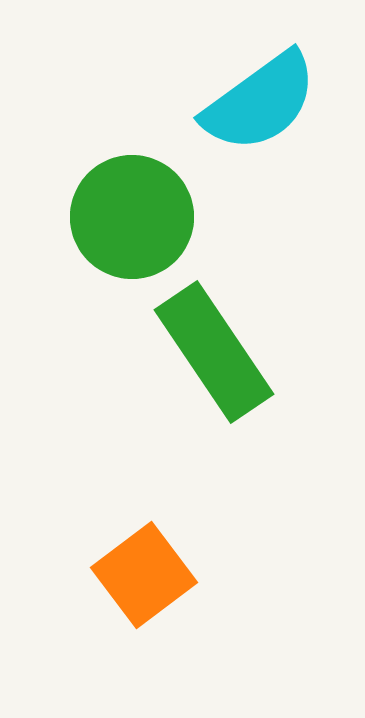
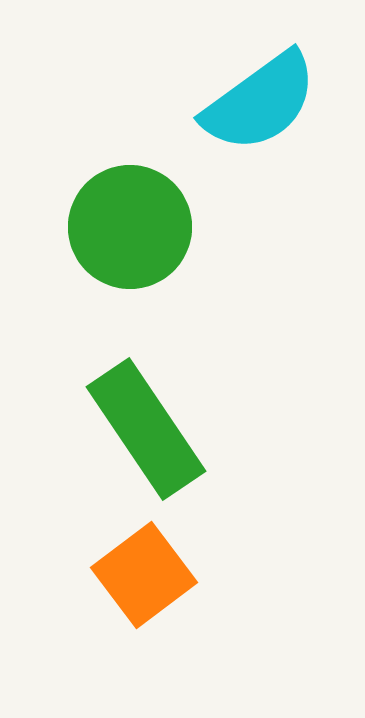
green circle: moved 2 px left, 10 px down
green rectangle: moved 68 px left, 77 px down
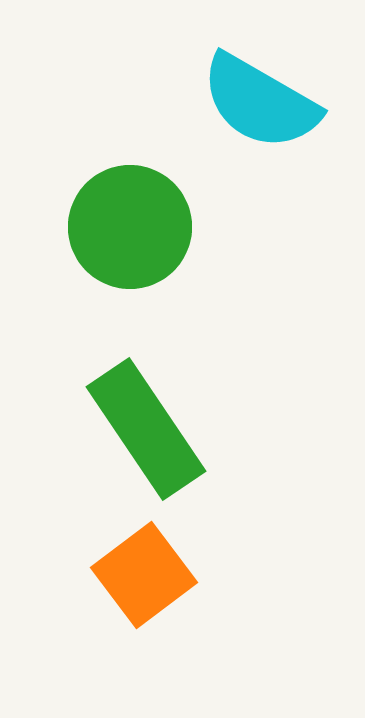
cyan semicircle: rotated 66 degrees clockwise
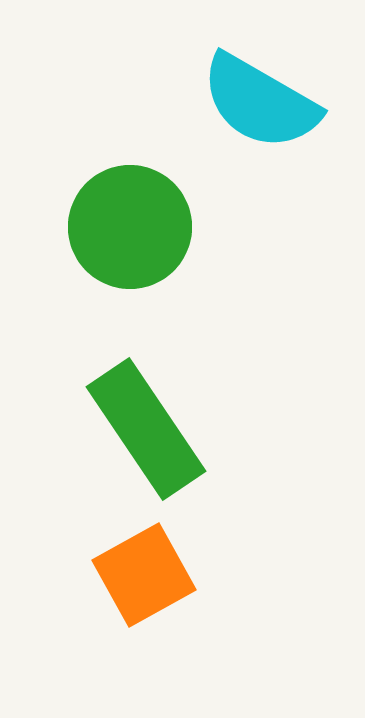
orange square: rotated 8 degrees clockwise
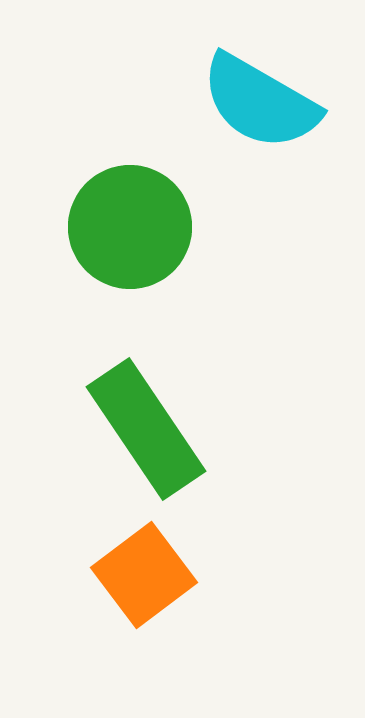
orange square: rotated 8 degrees counterclockwise
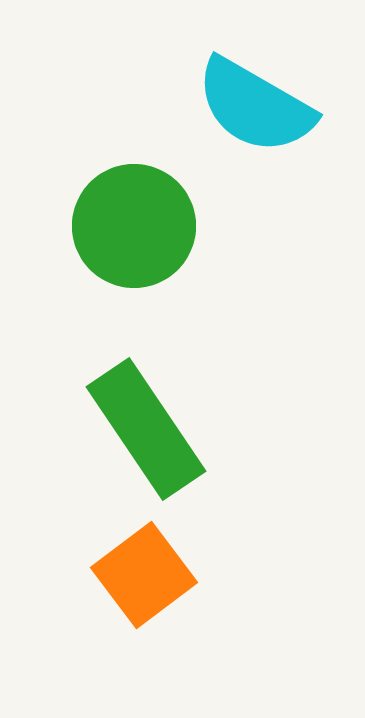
cyan semicircle: moved 5 px left, 4 px down
green circle: moved 4 px right, 1 px up
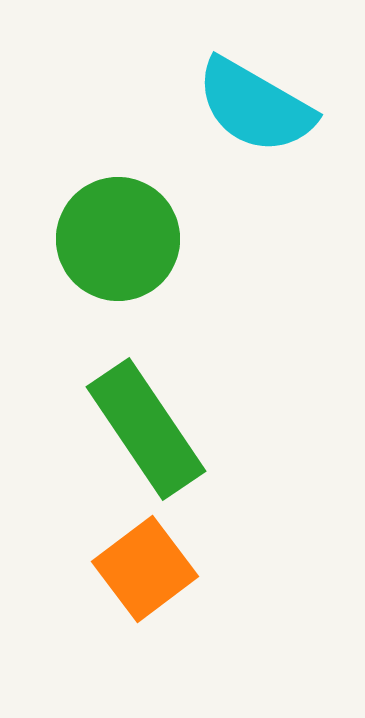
green circle: moved 16 px left, 13 px down
orange square: moved 1 px right, 6 px up
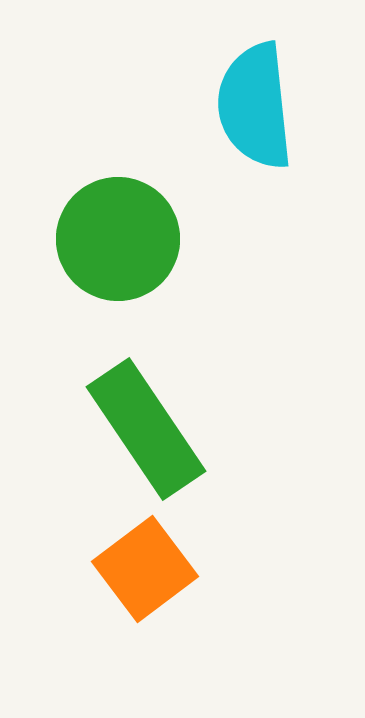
cyan semicircle: rotated 54 degrees clockwise
